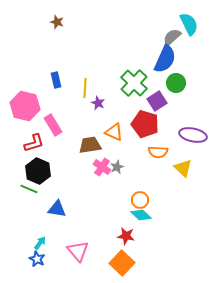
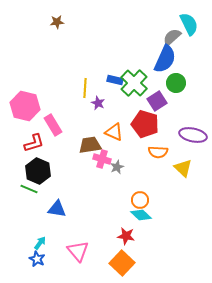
brown star: rotated 24 degrees counterclockwise
blue rectangle: moved 59 px right; rotated 63 degrees counterclockwise
pink cross: moved 8 px up; rotated 18 degrees counterclockwise
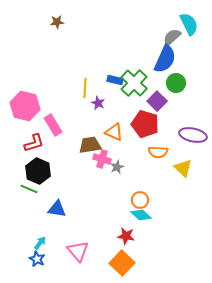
purple square: rotated 12 degrees counterclockwise
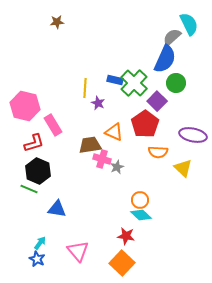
red pentagon: rotated 20 degrees clockwise
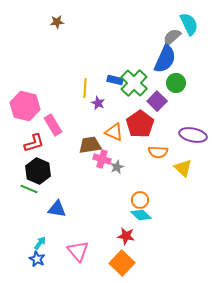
red pentagon: moved 5 px left
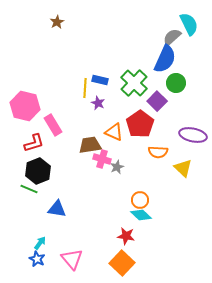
brown star: rotated 24 degrees counterclockwise
blue rectangle: moved 15 px left
black hexagon: rotated 15 degrees clockwise
pink triangle: moved 6 px left, 8 px down
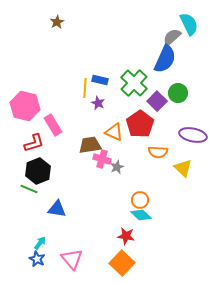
green circle: moved 2 px right, 10 px down
